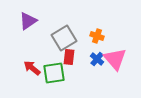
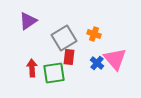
orange cross: moved 3 px left, 2 px up
blue cross: moved 4 px down
red arrow: rotated 48 degrees clockwise
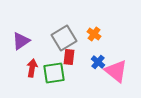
purple triangle: moved 7 px left, 20 px down
orange cross: rotated 16 degrees clockwise
pink triangle: moved 1 px right, 12 px down; rotated 10 degrees counterclockwise
blue cross: moved 1 px right, 1 px up
red arrow: rotated 12 degrees clockwise
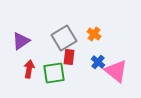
red arrow: moved 3 px left, 1 px down
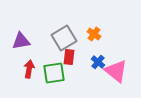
purple triangle: rotated 24 degrees clockwise
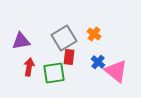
red arrow: moved 2 px up
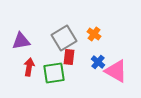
pink triangle: rotated 10 degrees counterclockwise
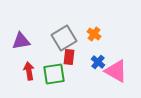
red arrow: moved 4 px down; rotated 18 degrees counterclockwise
green square: moved 1 px down
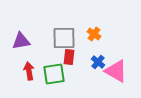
gray square: rotated 30 degrees clockwise
